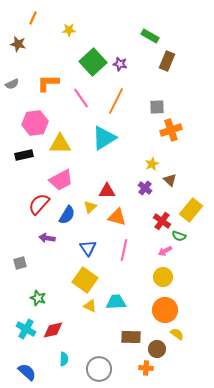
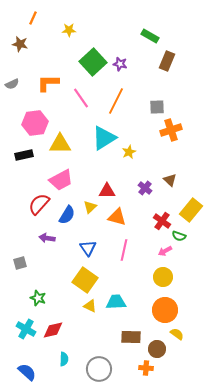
brown star at (18, 44): moved 2 px right
yellow star at (152, 164): moved 23 px left, 12 px up
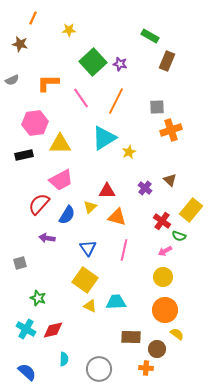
gray semicircle at (12, 84): moved 4 px up
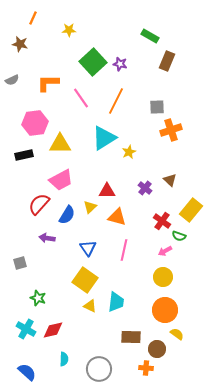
cyan trapezoid at (116, 302): rotated 100 degrees clockwise
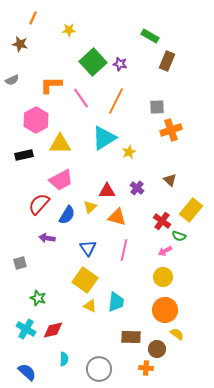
orange L-shape at (48, 83): moved 3 px right, 2 px down
pink hexagon at (35, 123): moved 1 px right, 3 px up; rotated 20 degrees counterclockwise
purple cross at (145, 188): moved 8 px left
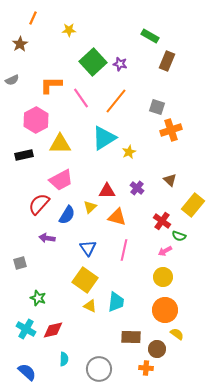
brown star at (20, 44): rotated 28 degrees clockwise
orange line at (116, 101): rotated 12 degrees clockwise
gray square at (157, 107): rotated 21 degrees clockwise
yellow rectangle at (191, 210): moved 2 px right, 5 px up
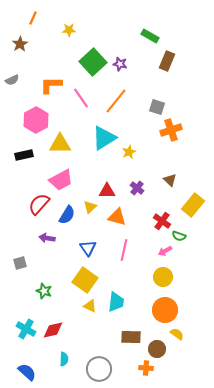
green star at (38, 298): moved 6 px right, 7 px up
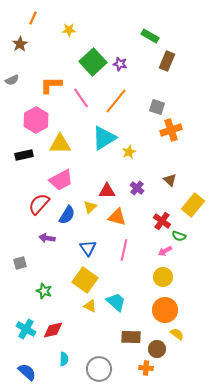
cyan trapezoid at (116, 302): rotated 55 degrees counterclockwise
